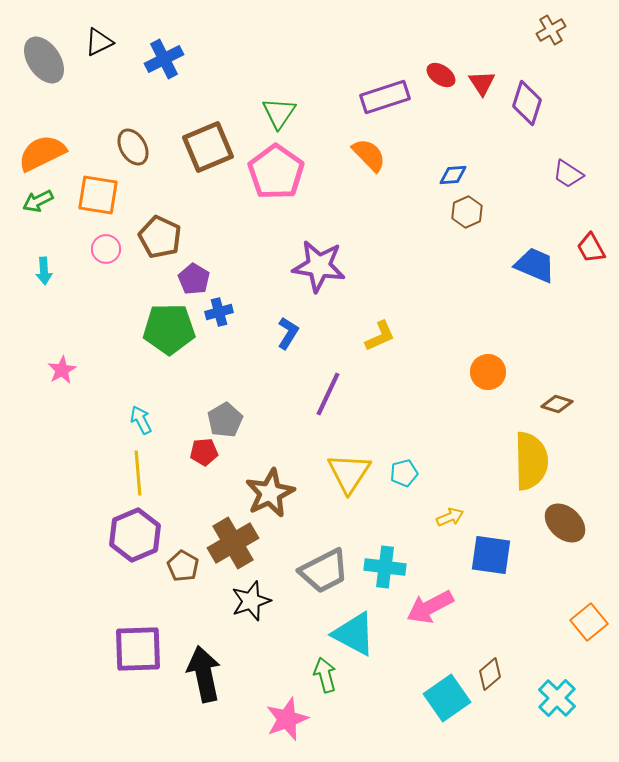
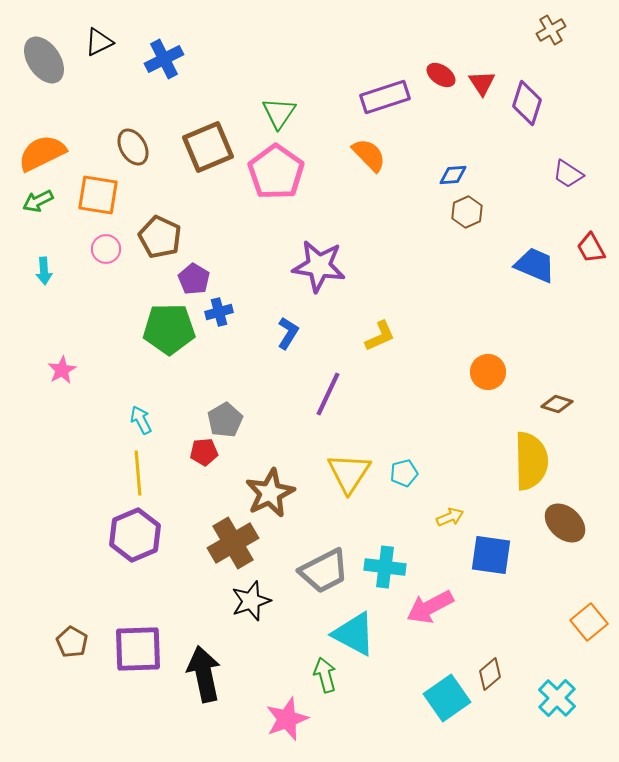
brown pentagon at (183, 566): moved 111 px left, 76 px down
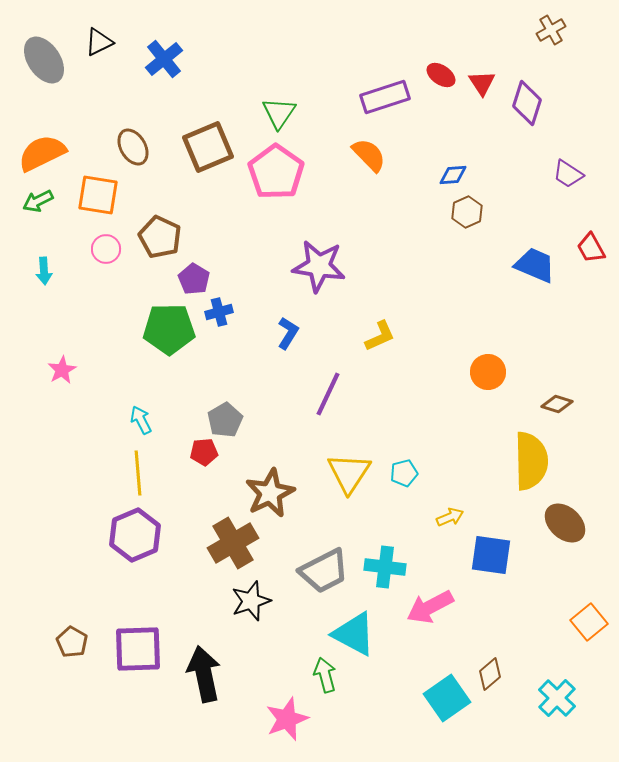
blue cross at (164, 59): rotated 12 degrees counterclockwise
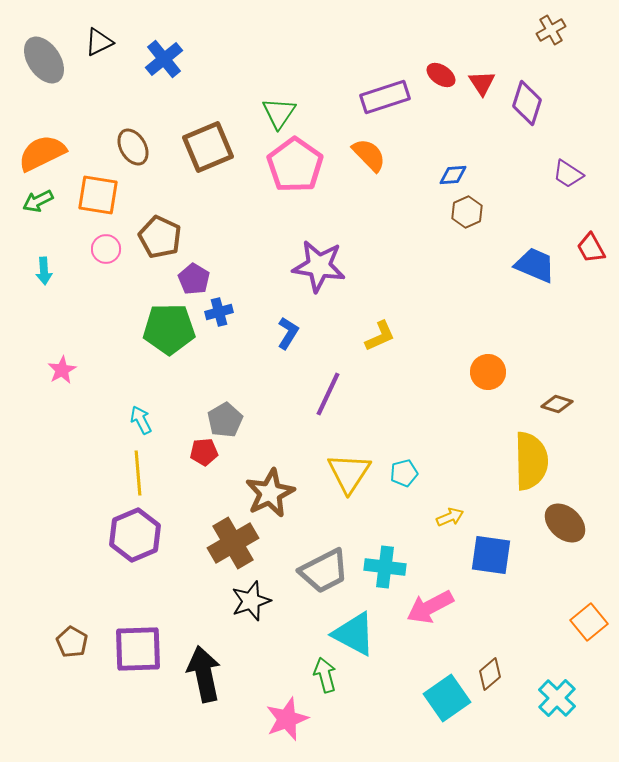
pink pentagon at (276, 172): moved 19 px right, 7 px up
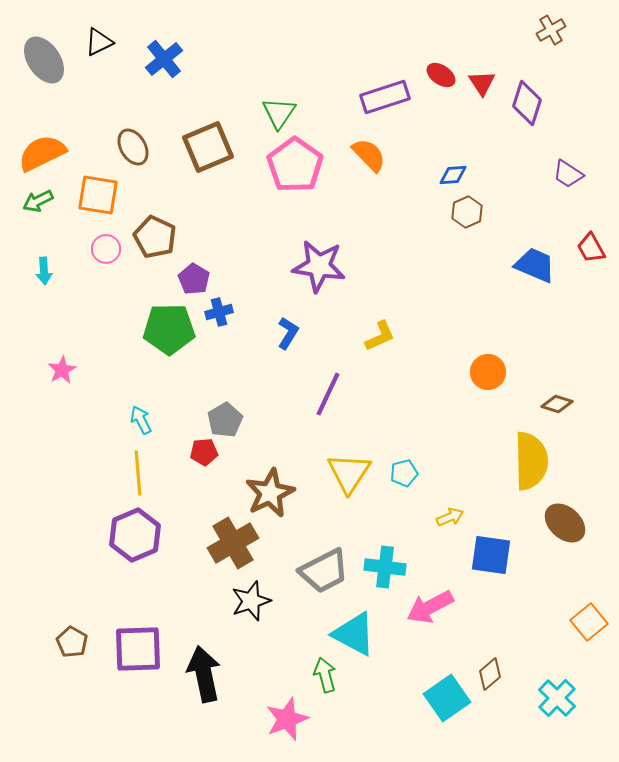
brown pentagon at (160, 237): moved 5 px left
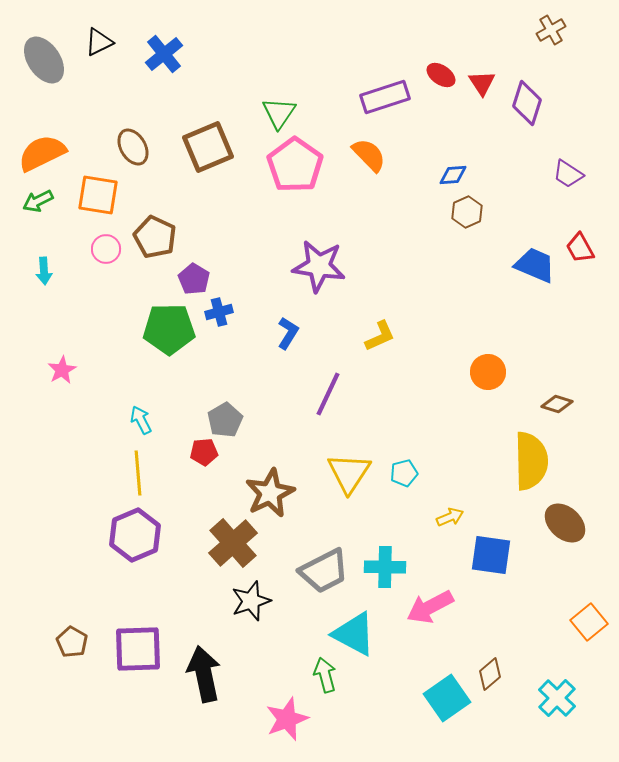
blue cross at (164, 59): moved 5 px up
red trapezoid at (591, 248): moved 11 px left
brown cross at (233, 543): rotated 12 degrees counterclockwise
cyan cross at (385, 567): rotated 6 degrees counterclockwise
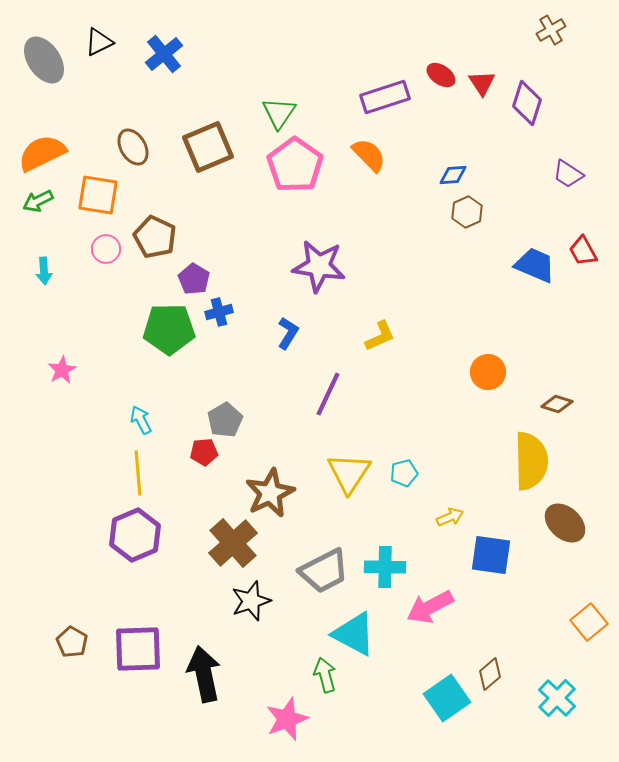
red trapezoid at (580, 248): moved 3 px right, 3 px down
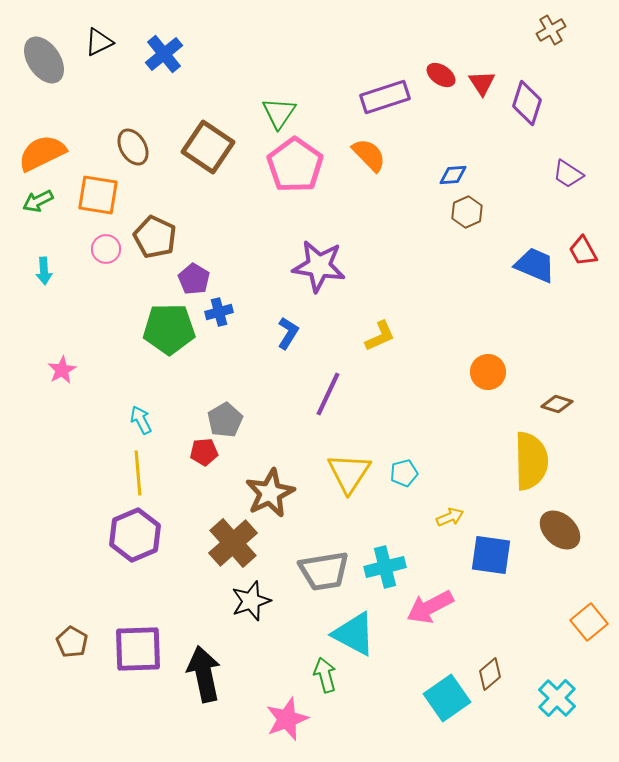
brown square at (208, 147): rotated 33 degrees counterclockwise
brown ellipse at (565, 523): moved 5 px left, 7 px down
cyan cross at (385, 567): rotated 15 degrees counterclockwise
gray trapezoid at (324, 571): rotated 18 degrees clockwise
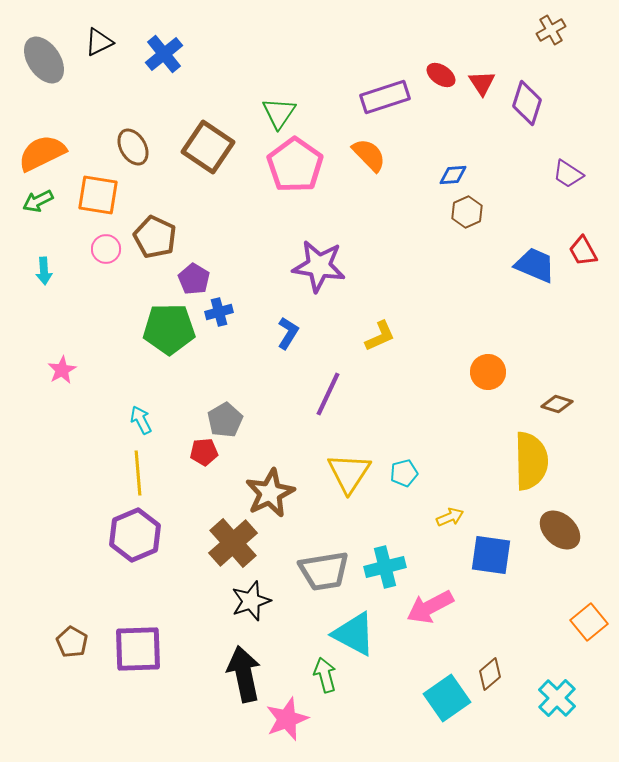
black arrow at (204, 674): moved 40 px right
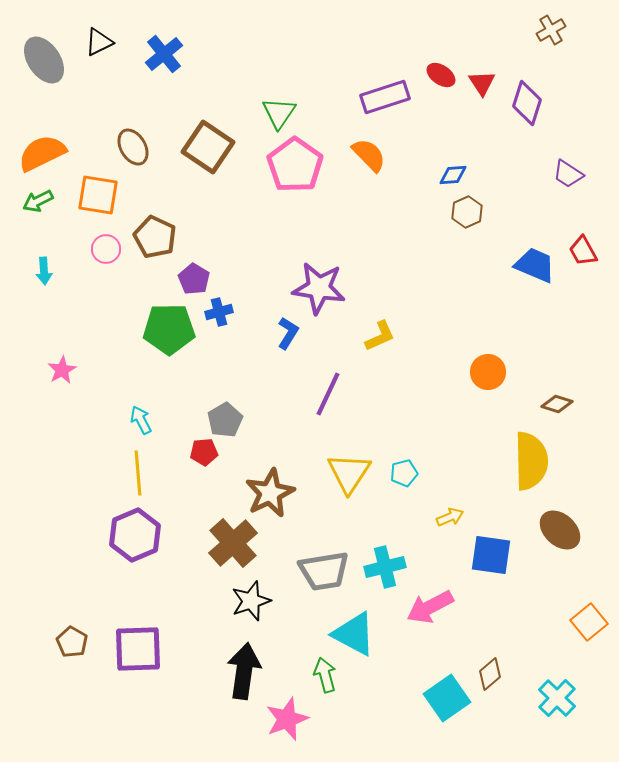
purple star at (319, 266): moved 22 px down
black arrow at (244, 674): moved 3 px up; rotated 20 degrees clockwise
